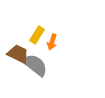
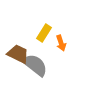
yellow rectangle: moved 7 px right, 2 px up
orange arrow: moved 9 px right, 1 px down; rotated 35 degrees counterclockwise
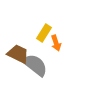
orange arrow: moved 5 px left
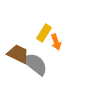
orange arrow: moved 1 px up
gray semicircle: moved 1 px up
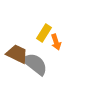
brown trapezoid: moved 1 px left
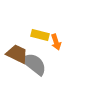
yellow rectangle: moved 4 px left, 2 px down; rotated 72 degrees clockwise
gray semicircle: moved 1 px left
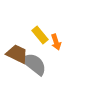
yellow rectangle: rotated 36 degrees clockwise
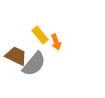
brown trapezoid: moved 1 px left, 2 px down
gray semicircle: rotated 92 degrees clockwise
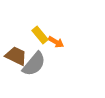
orange arrow: rotated 42 degrees counterclockwise
